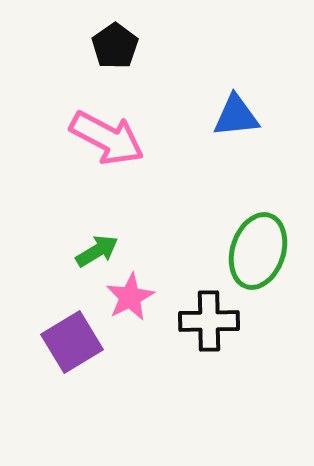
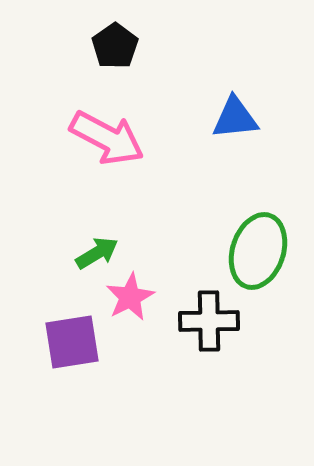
blue triangle: moved 1 px left, 2 px down
green arrow: moved 2 px down
purple square: rotated 22 degrees clockwise
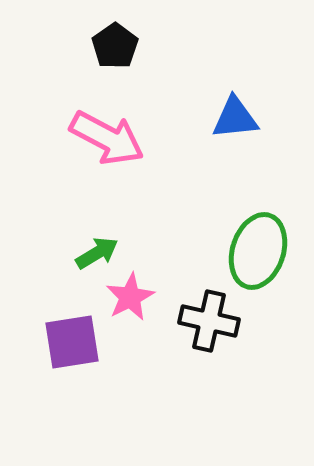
black cross: rotated 14 degrees clockwise
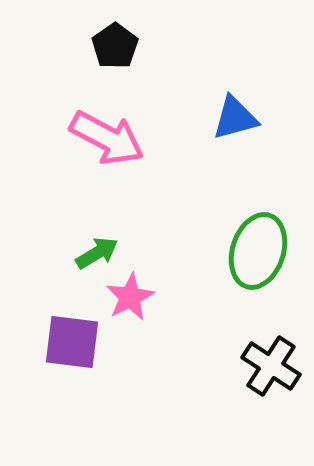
blue triangle: rotated 9 degrees counterclockwise
black cross: moved 62 px right, 45 px down; rotated 20 degrees clockwise
purple square: rotated 16 degrees clockwise
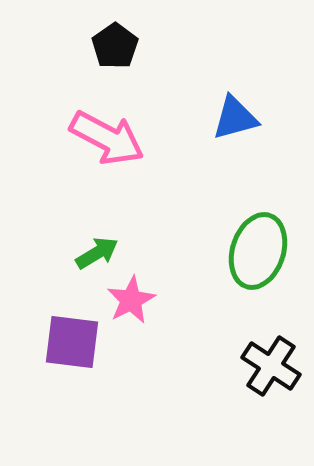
pink star: moved 1 px right, 3 px down
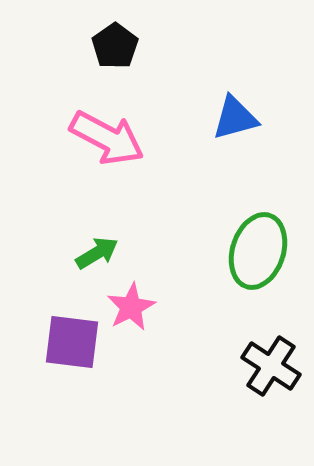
pink star: moved 7 px down
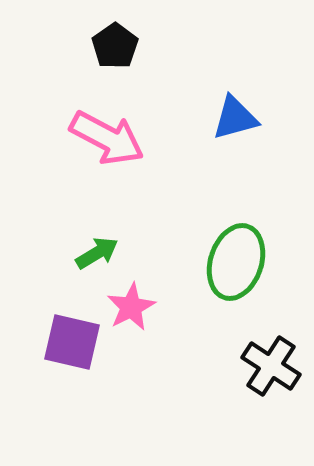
green ellipse: moved 22 px left, 11 px down
purple square: rotated 6 degrees clockwise
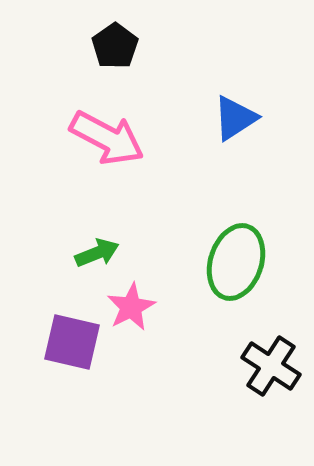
blue triangle: rotated 18 degrees counterclockwise
green arrow: rotated 9 degrees clockwise
